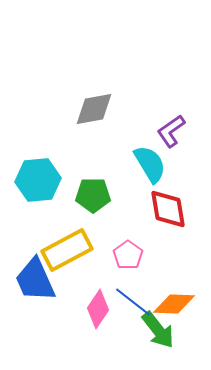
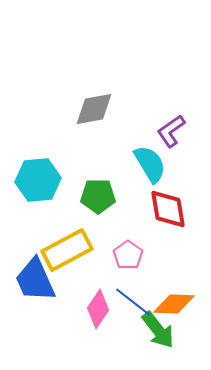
green pentagon: moved 5 px right, 1 px down
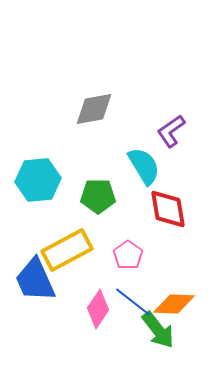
cyan semicircle: moved 6 px left, 2 px down
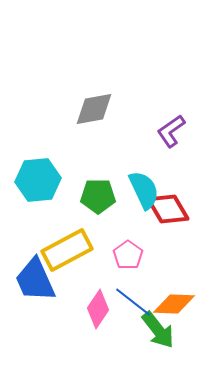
cyan semicircle: moved 24 px down; rotated 6 degrees clockwise
red diamond: rotated 21 degrees counterclockwise
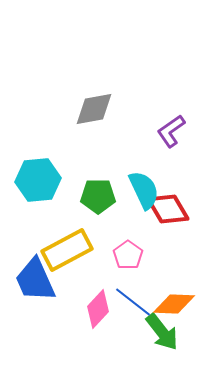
pink diamond: rotated 9 degrees clockwise
green arrow: moved 4 px right, 2 px down
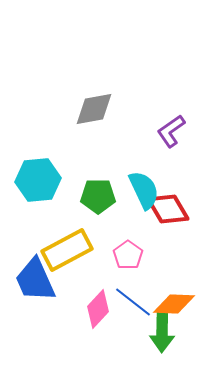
green arrow: rotated 39 degrees clockwise
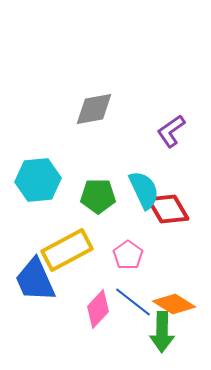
orange diamond: rotated 30 degrees clockwise
